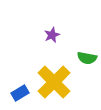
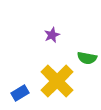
yellow cross: moved 3 px right, 1 px up
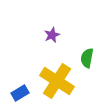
green semicircle: rotated 90 degrees clockwise
yellow cross: rotated 12 degrees counterclockwise
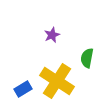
blue rectangle: moved 3 px right, 4 px up
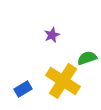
green semicircle: rotated 60 degrees clockwise
yellow cross: moved 6 px right
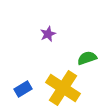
purple star: moved 4 px left, 1 px up
yellow cross: moved 7 px down
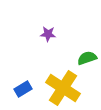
purple star: rotated 28 degrees clockwise
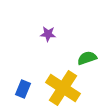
blue rectangle: rotated 36 degrees counterclockwise
